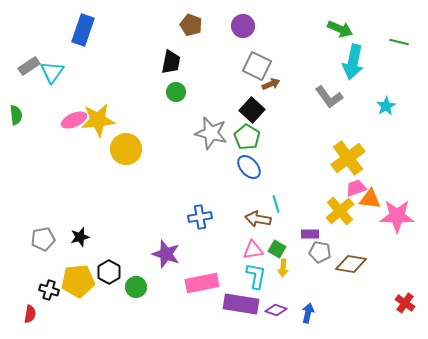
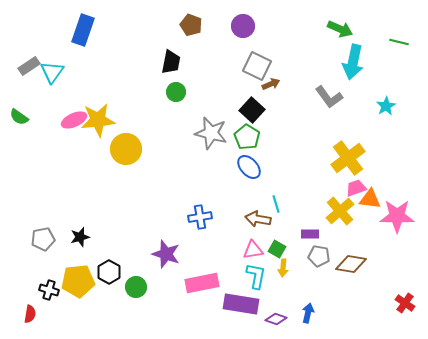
green semicircle at (16, 115): moved 3 px right, 2 px down; rotated 132 degrees clockwise
gray pentagon at (320, 252): moved 1 px left, 4 px down
purple diamond at (276, 310): moved 9 px down
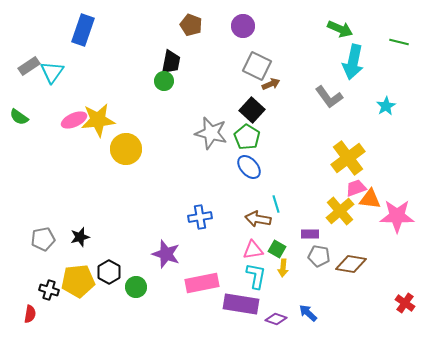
green circle at (176, 92): moved 12 px left, 11 px up
blue arrow at (308, 313): rotated 60 degrees counterclockwise
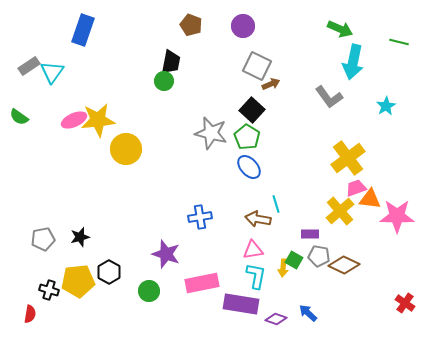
green square at (277, 249): moved 17 px right, 11 px down
brown diamond at (351, 264): moved 7 px left, 1 px down; rotated 16 degrees clockwise
green circle at (136, 287): moved 13 px right, 4 px down
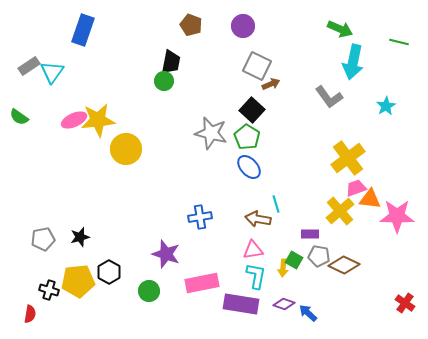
purple diamond at (276, 319): moved 8 px right, 15 px up
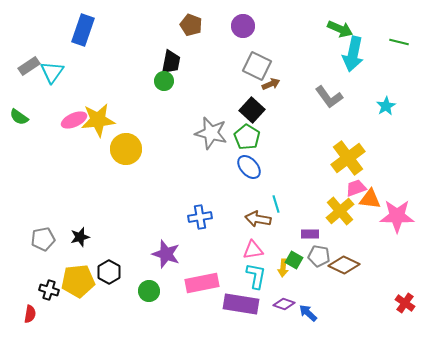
cyan arrow at (353, 62): moved 8 px up
